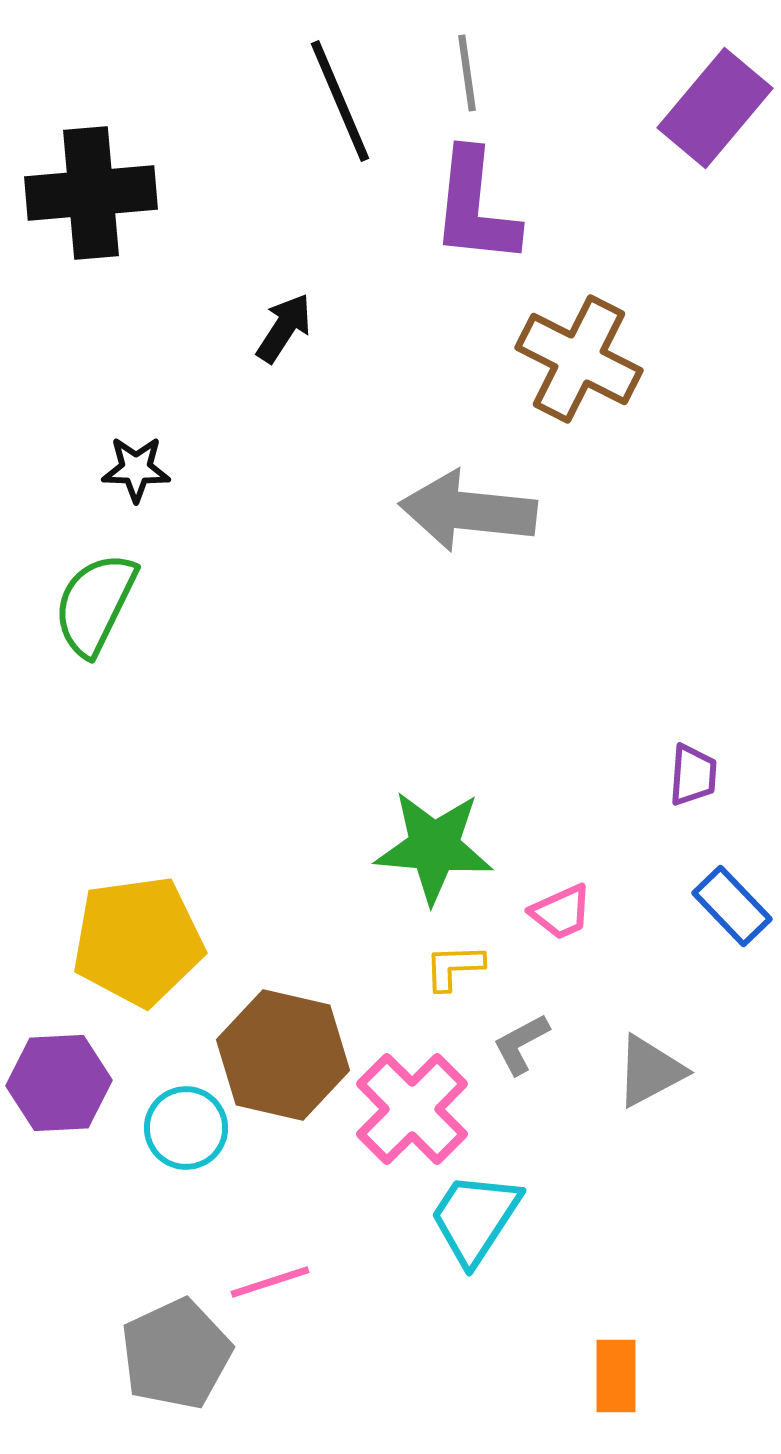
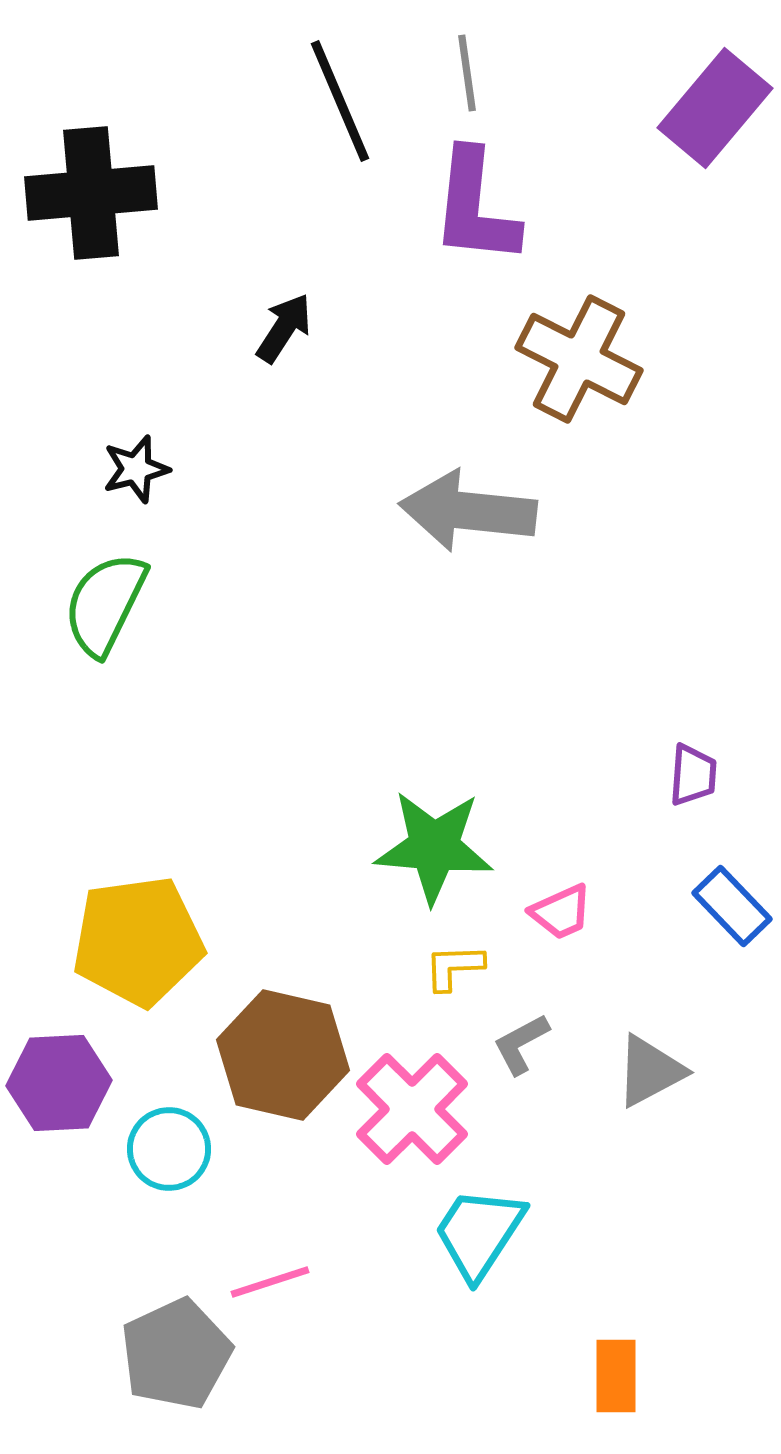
black star: rotated 16 degrees counterclockwise
green semicircle: moved 10 px right
cyan circle: moved 17 px left, 21 px down
cyan trapezoid: moved 4 px right, 15 px down
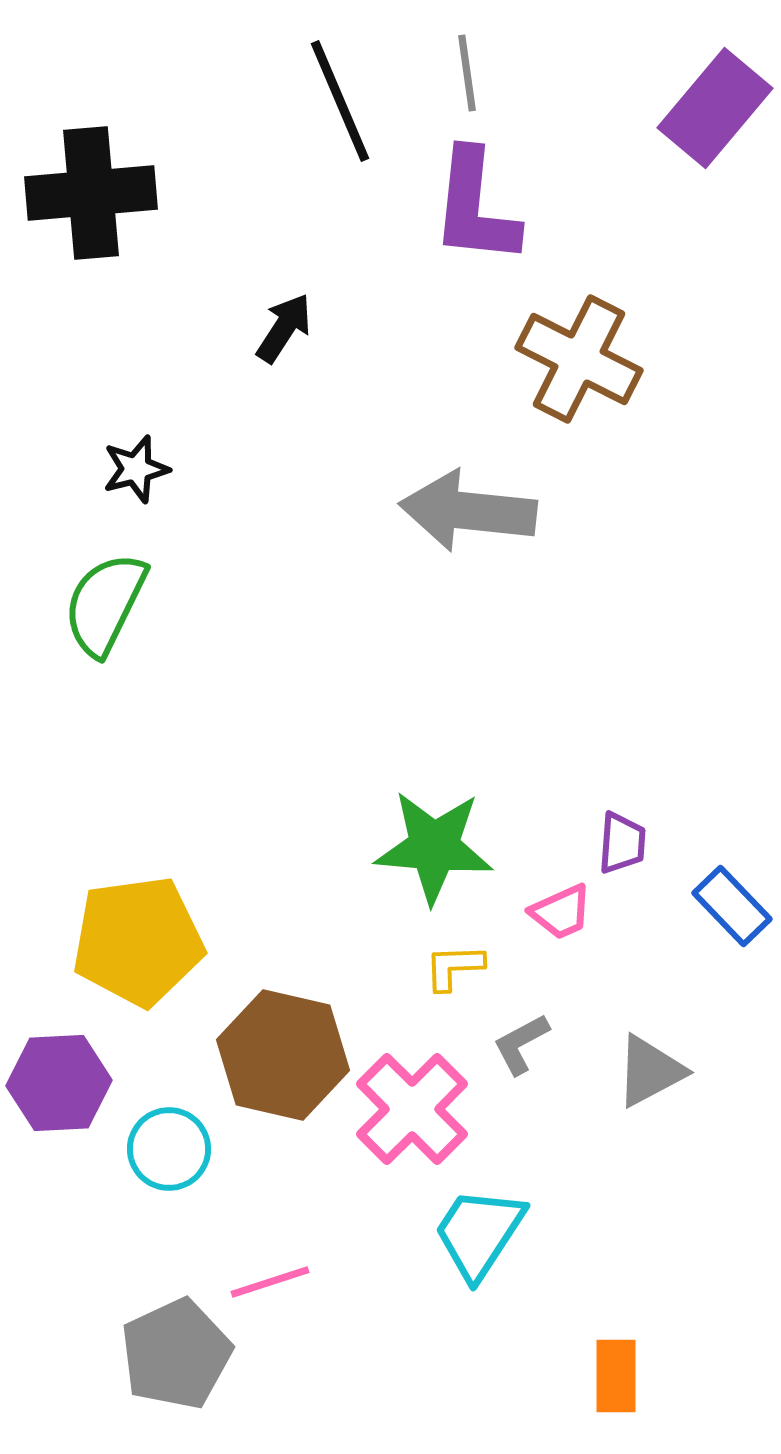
purple trapezoid: moved 71 px left, 68 px down
